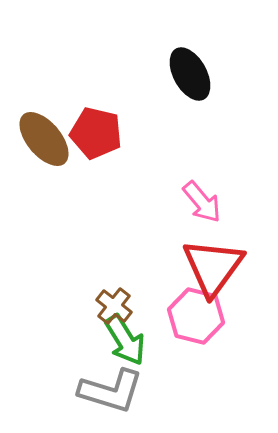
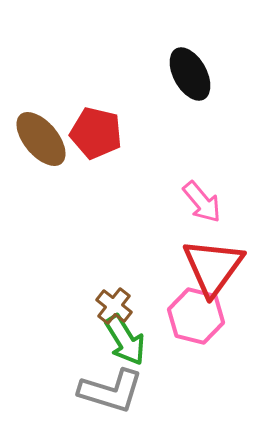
brown ellipse: moved 3 px left
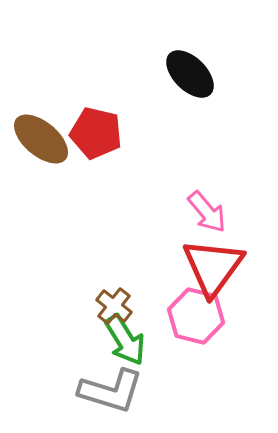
black ellipse: rotated 16 degrees counterclockwise
brown ellipse: rotated 10 degrees counterclockwise
pink arrow: moved 5 px right, 10 px down
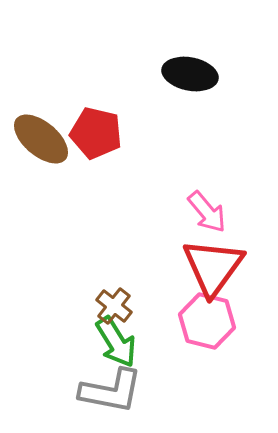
black ellipse: rotated 34 degrees counterclockwise
pink hexagon: moved 11 px right, 5 px down
green arrow: moved 9 px left, 2 px down
gray L-shape: rotated 6 degrees counterclockwise
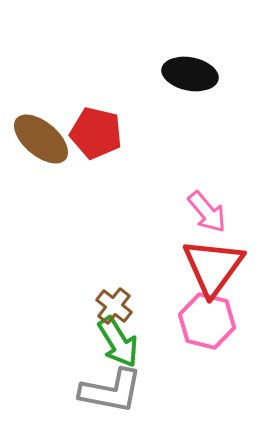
green arrow: moved 2 px right
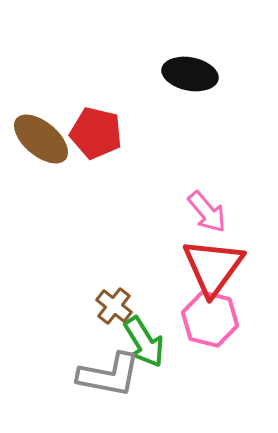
pink hexagon: moved 3 px right, 2 px up
green arrow: moved 26 px right
gray L-shape: moved 2 px left, 16 px up
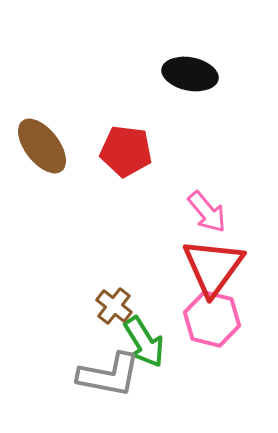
red pentagon: moved 30 px right, 18 px down; rotated 6 degrees counterclockwise
brown ellipse: moved 1 px right, 7 px down; rotated 12 degrees clockwise
pink hexagon: moved 2 px right
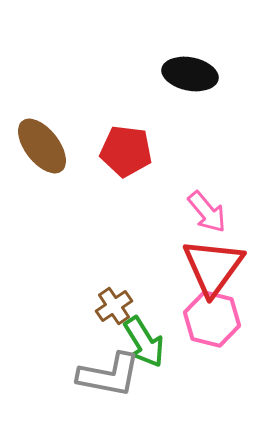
brown cross: rotated 18 degrees clockwise
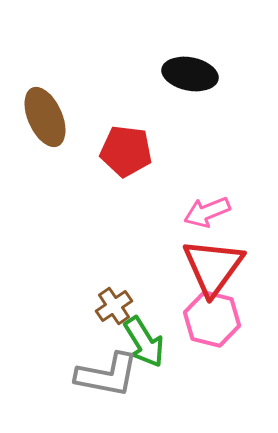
brown ellipse: moved 3 px right, 29 px up; rotated 14 degrees clockwise
pink arrow: rotated 108 degrees clockwise
gray L-shape: moved 2 px left
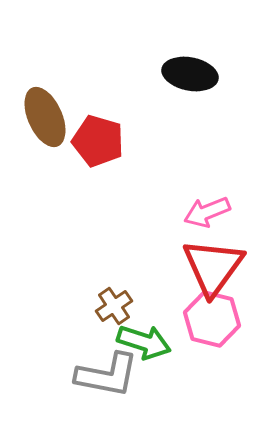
red pentagon: moved 28 px left, 10 px up; rotated 9 degrees clockwise
green arrow: rotated 40 degrees counterclockwise
